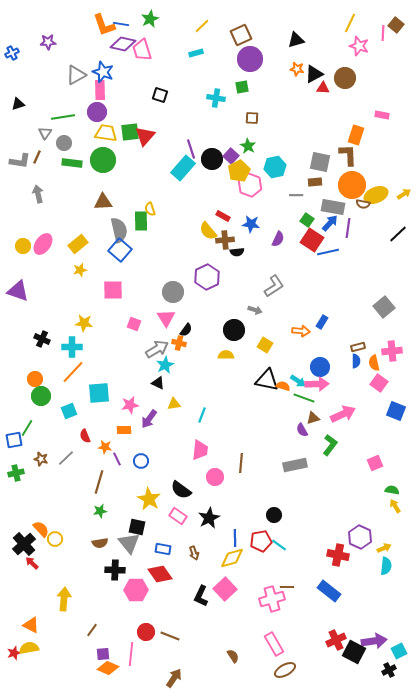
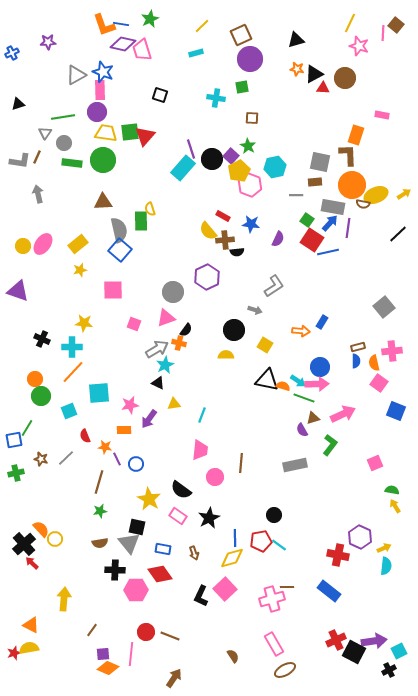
pink triangle at (166, 318): rotated 42 degrees clockwise
blue circle at (141, 461): moved 5 px left, 3 px down
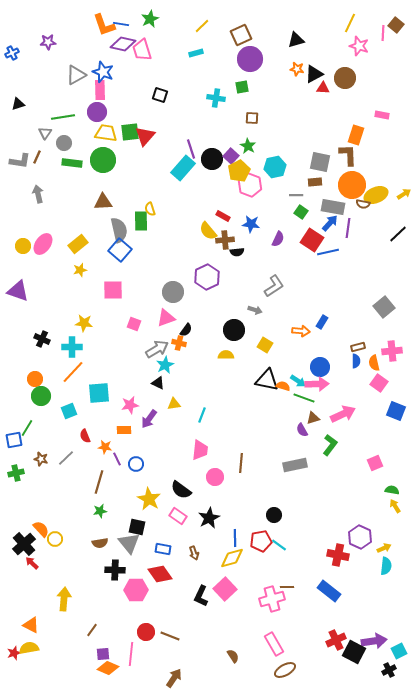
green square at (307, 220): moved 6 px left, 8 px up
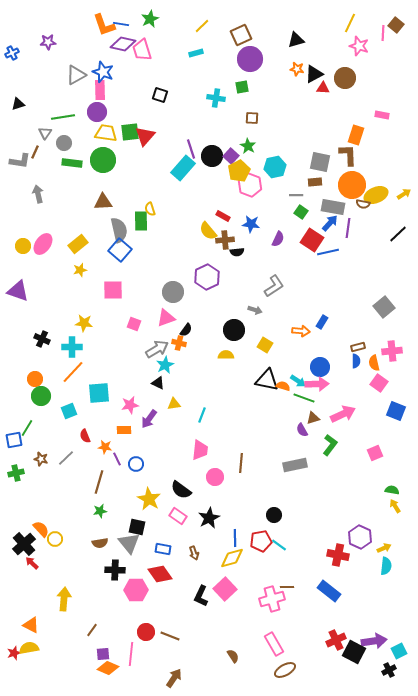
brown line at (37, 157): moved 2 px left, 5 px up
black circle at (212, 159): moved 3 px up
pink square at (375, 463): moved 10 px up
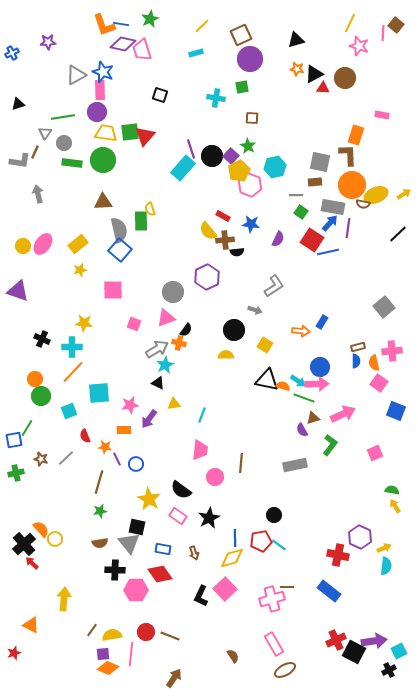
yellow semicircle at (29, 648): moved 83 px right, 13 px up
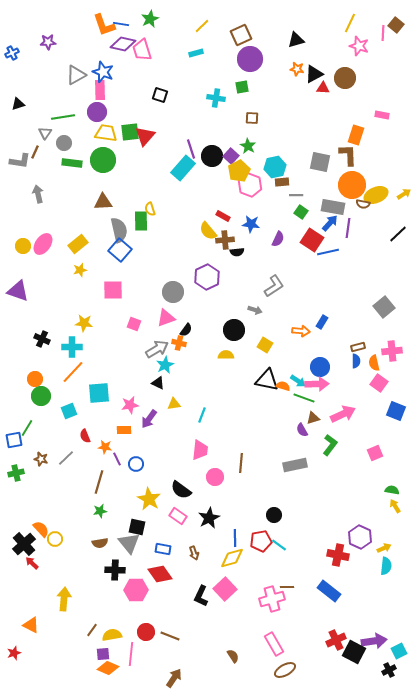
brown rectangle at (315, 182): moved 33 px left
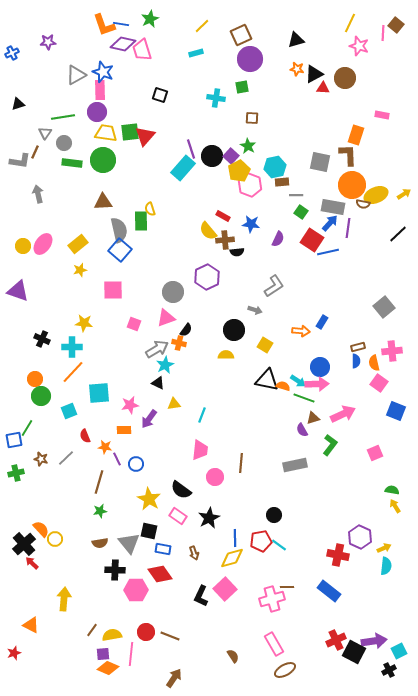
black square at (137, 527): moved 12 px right, 4 px down
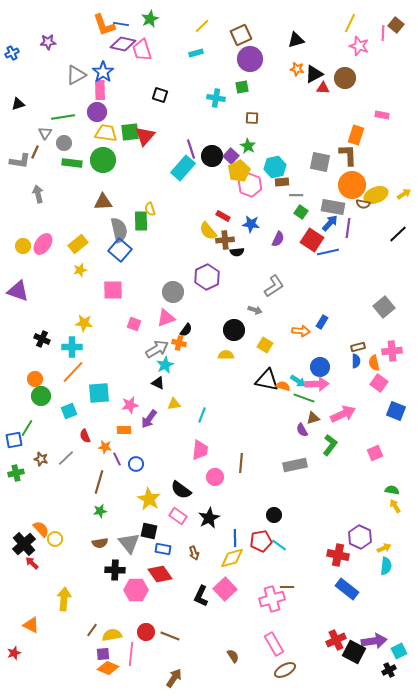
blue star at (103, 72): rotated 15 degrees clockwise
blue rectangle at (329, 591): moved 18 px right, 2 px up
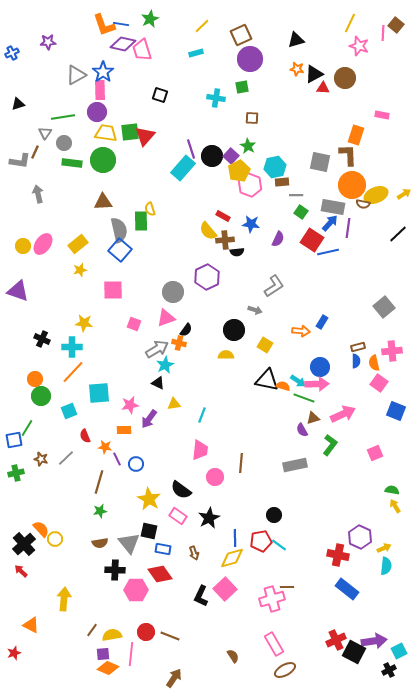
red arrow at (32, 563): moved 11 px left, 8 px down
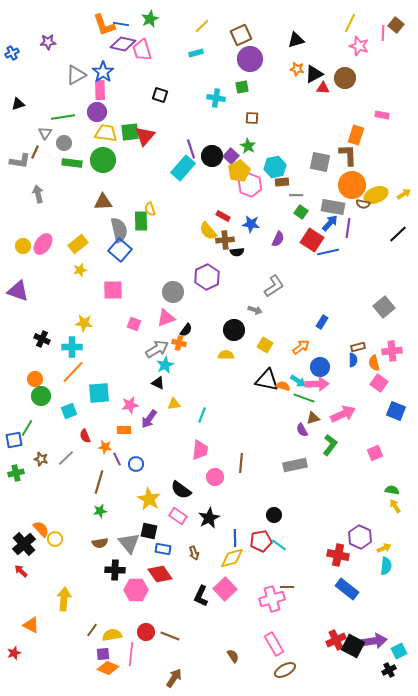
orange arrow at (301, 331): moved 16 px down; rotated 42 degrees counterclockwise
blue semicircle at (356, 361): moved 3 px left, 1 px up
black square at (354, 652): moved 1 px left, 6 px up
